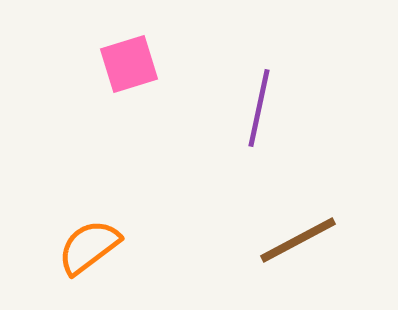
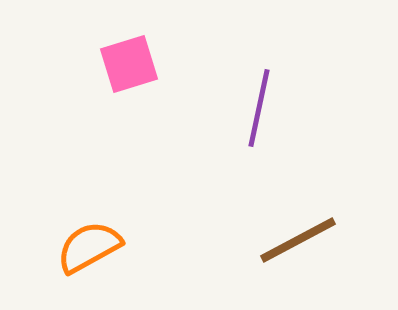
orange semicircle: rotated 8 degrees clockwise
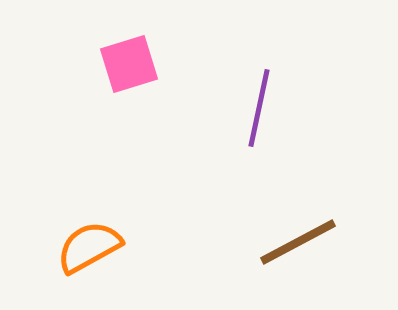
brown line: moved 2 px down
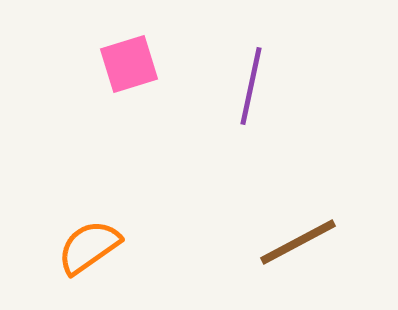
purple line: moved 8 px left, 22 px up
orange semicircle: rotated 6 degrees counterclockwise
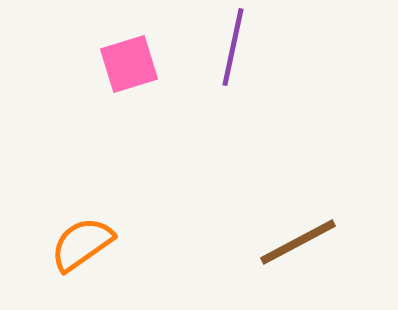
purple line: moved 18 px left, 39 px up
orange semicircle: moved 7 px left, 3 px up
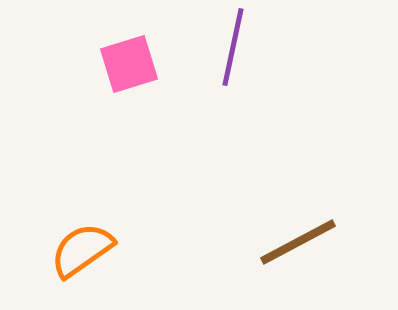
orange semicircle: moved 6 px down
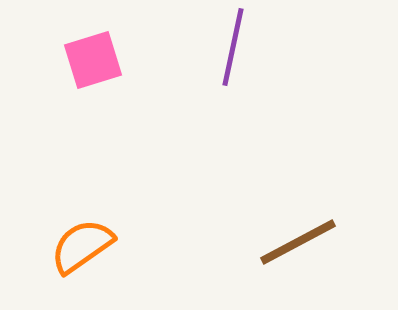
pink square: moved 36 px left, 4 px up
orange semicircle: moved 4 px up
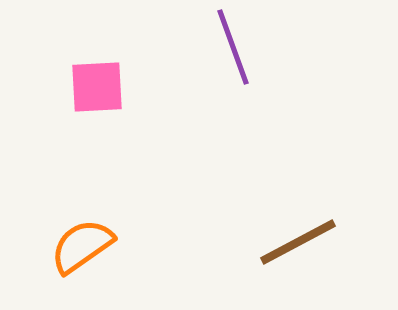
purple line: rotated 32 degrees counterclockwise
pink square: moved 4 px right, 27 px down; rotated 14 degrees clockwise
